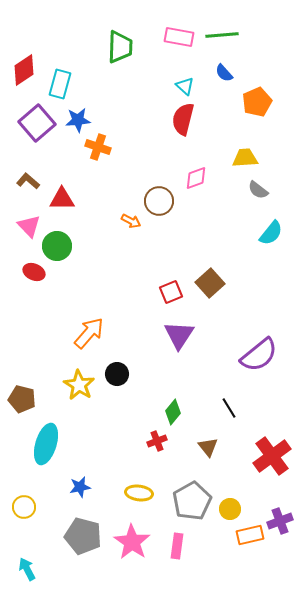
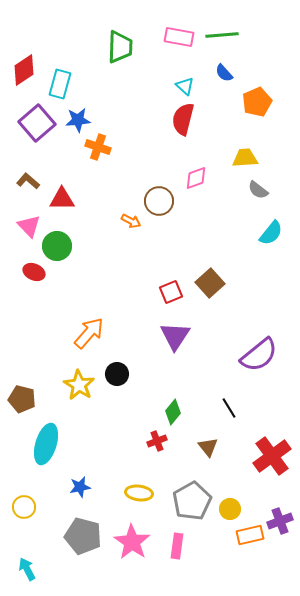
purple triangle at (179, 335): moved 4 px left, 1 px down
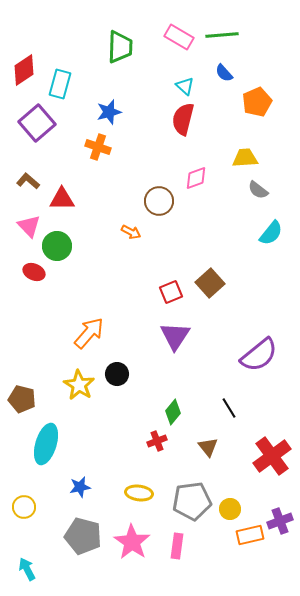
pink rectangle at (179, 37): rotated 20 degrees clockwise
blue star at (78, 120): moved 31 px right, 8 px up; rotated 10 degrees counterclockwise
orange arrow at (131, 221): moved 11 px down
gray pentagon at (192, 501): rotated 21 degrees clockwise
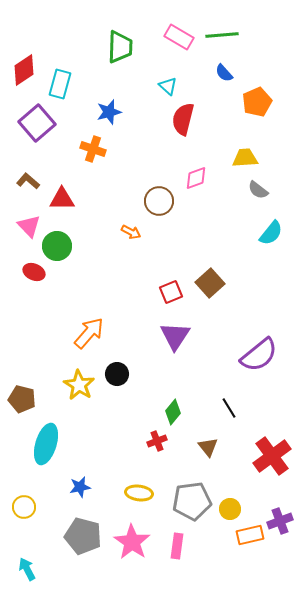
cyan triangle at (185, 86): moved 17 px left
orange cross at (98, 147): moved 5 px left, 2 px down
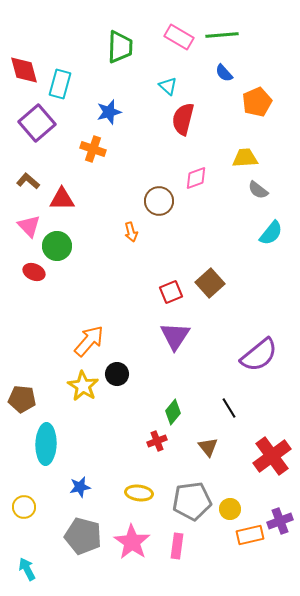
red diamond at (24, 70): rotated 72 degrees counterclockwise
orange arrow at (131, 232): rotated 48 degrees clockwise
orange arrow at (89, 333): moved 8 px down
yellow star at (79, 385): moved 4 px right, 1 px down
brown pentagon at (22, 399): rotated 8 degrees counterclockwise
cyan ellipse at (46, 444): rotated 15 degrees counterclockwise
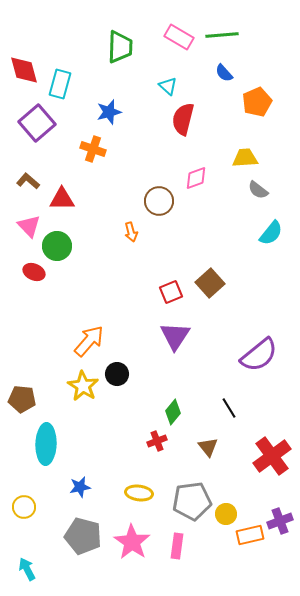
yellow circle at (230, 509): moved 4 px left, 5 px down
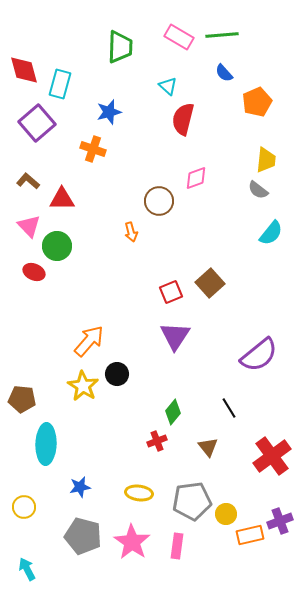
yellow trapezoid at (245, 158): moved 21 px right, 2 px down; rotated 100 degrees clockwise
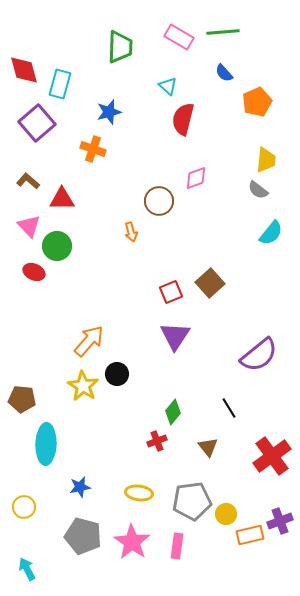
green line at (222, 35): moved 1 px right, 3 px up
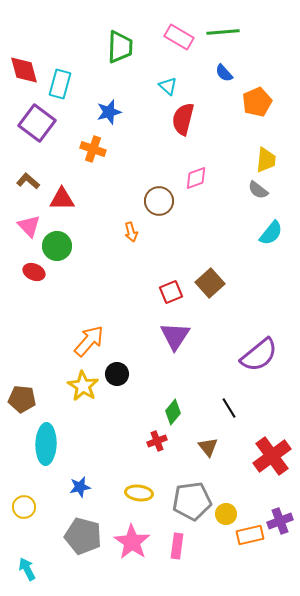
purple square at (37, 123): rotated 12 degrees counterclockwise
